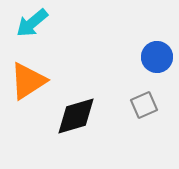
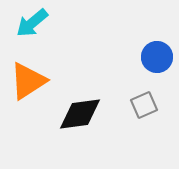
black diamond: moved 4 px right, 2 px up; rotated 9 degrees clockwise
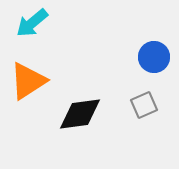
blue circle: moved 3 px left
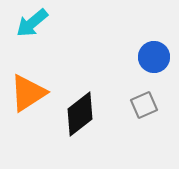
orange triangle: moved 12 px down
black diamond: rotated 30 degrees counterclockwise
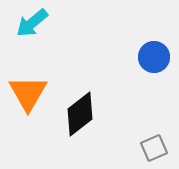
orange triangle: rotated 27 degrees counterclockwise
gray square: moved 10 px right, 43 px down
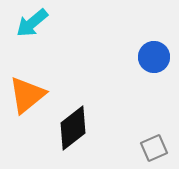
orange triangle: moved 1 px left, 2 px down; rotated 21 degrees clockwise
black diamond: moved 7 px left, 14 px down
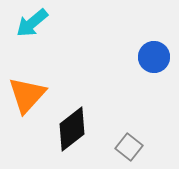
orange triangle: rotated 9 degrees counterclockwise
black diamond: moved 1 px left, 1 px down
gray square: moved 25 px left, 1 px up; rotated 28 degrees counterclockwise
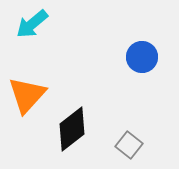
cyan arrow: moved 1 px down
blue circle: moved 12 px left
gray square: moved 2 px up
